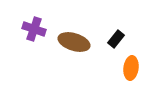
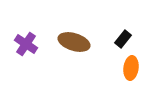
purple cross: moved 8 px left, 15 px down; rotated 15 degrees clockwise
black rectangle: moved 7 px right
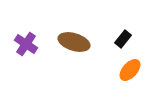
orange ellipse: moved 1 px left, 2 px down; rotated 35 degrees clockwise
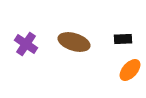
black rectangle: rotated 48 degrees clockwise
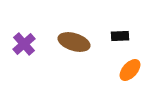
black rectangle: moved 3 px left, 3 px up
purple cross: moved 2 px left; rotated 15 degrees clockwise
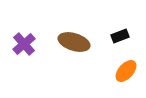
black rectangle: rotated 18 degrees counterclockwise
orange ellipse: moved 4 px left, 1 px down
